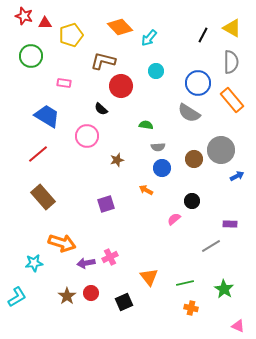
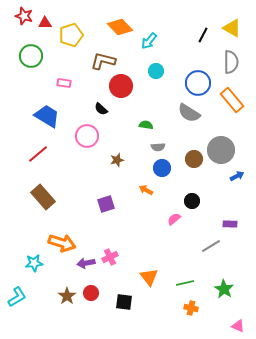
cyan arrow at (149, 38): moved 3 px down
black square at (124, 302): rotated 30 degrees clockwise
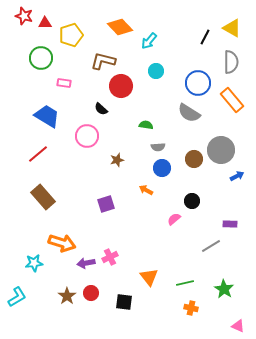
black line at (203, 35): moved 2 px right, 2 px down
green circle at (31, 56): moved 10 px right, 2 px down
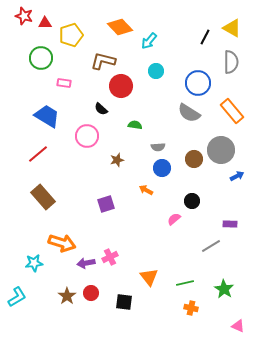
orange rectangle at (232, 100): moved 11 px down
green semicircle at (146, 125): moved 11 px left
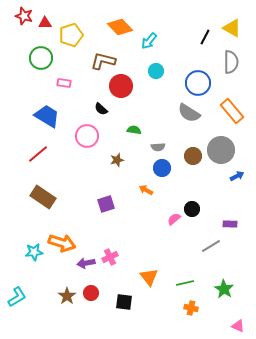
green semicircle at (135, 125): moved 1 px left, 5 px down
brown circle at (194, 159): moved 1 px left, 3 px up
brown rectangle at (43, 197): rotated 15 degrees counterclockwise
black circle at (192, 201): moved 8 px down
cyan star at (34, 263): moved 11 px up
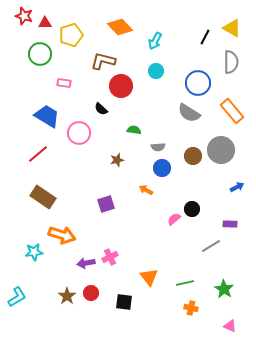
cyan arrow at (149, 41): moved 6 px right; rotated 12 degrees counterclockwise
green circle at (41, 58): moved 1 px left, 4 px up
pink circle at (87, 136): moved 8 px left, 3 px up
blue arrow at (237, 176): moved 11 px down
orange arrow at (62, 243): moved 8 px up
pink triangle at (238, 326): moved 8 px left
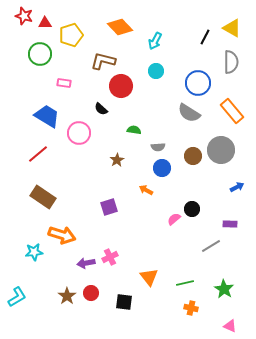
brown star at (117, 160): rotated 16 degrees counterclockwise
purple square at (106, 204): moved 3 px right, 3 px down
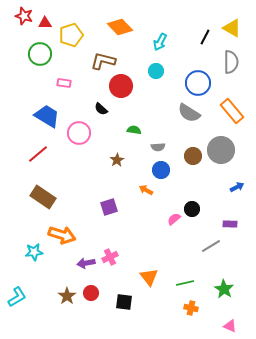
cyan arrow at (155, 41): moved 5 px right, 1 px down
blue circle at (162, 168): moved 1 px left, 2 px down
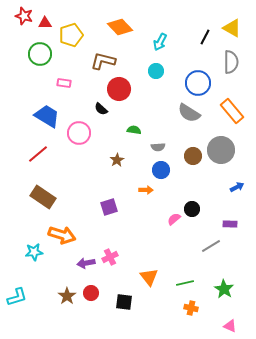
red circle at (121, 86): moved 2 px left, 3 px down
orange arrow at (146, 190): rotated 152 degrees clockwise
cyan L-shape at (17, 297): rotated 15 degrees clockwise
